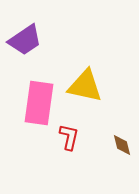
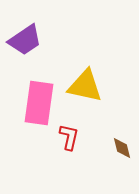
brown diamond: moved 3 px down
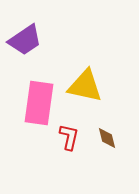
brown diamond: moved 15 px left, 10 px up
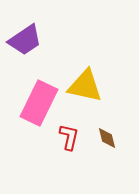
pink rectangle: rotated 18 degrees clockwise
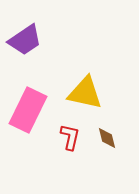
yellow triangle: moved 7 px down
pink rectangle: moved 11 px left, 7 px down
red L-shape: moved 1 px right
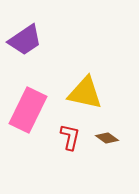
brown diamond: rotated 40 degrees counterclockwise
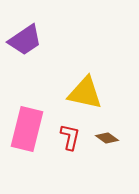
pink rectangle: moved 1 px left, 19 px down; rotated 12 degrees counterclockwise
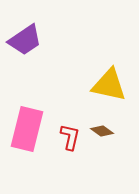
yellow triangle: moved 24 px right, 8 px up
brown diamond: moved 5 px left, 7 px up
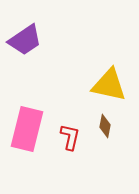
brown diamond: moved 3 px right, 5 px up; rotated 65 degrees clockwise
